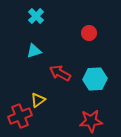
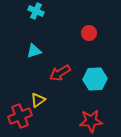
cyan cross: moved 5 px up; rotated 21 degrees counterclockwise
red arrow: rotated 60 degrees counterclockwise
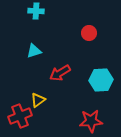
cyan cross: rotated 21 degrees counterclockwise
cyan hexagon: moved 6 px right, 1 px down
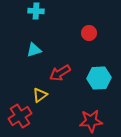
cyan triangle: moved 1 px up
cyan hexagon: moved 2 px left, 2 px up
yellow triangle: moved 2 px right, 5 px up
red cross: rotated 10 degrees counterclockwise
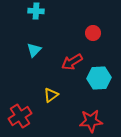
red circle: moved 4 px right
cyan triangle: rotated 28 degrees counterclockwise
red arrow: moved 12 px right, 11 px up
yellow triangle: moved 11 px right
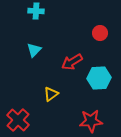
red circle: moved 7 px right
yellow triangle: moved 1 px up
red cross: moved 2 px left, 4 px down; rotated 15 degrees counterclockwise
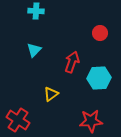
red arrow: rotated 140 degrees clockwise
red cross: rotated 10 degrees counterclockwise
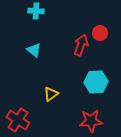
cyan triangle: rotated 35 degrees counterclockwise
red arrow: moved 9 px right, 17 px up
cyan hexagon: moved 3 px left, 4 px down
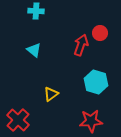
cyan hexagon: rotated 20 degrees clockwise
red cross: rotated 10 degrees clockwise
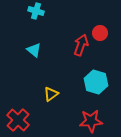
cyan cross: rotated 14 degrees clockwise
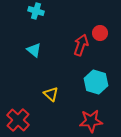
yellow triangle: rotated 42 degrees counterclockwise
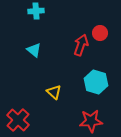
cyan cross: rotated 21 degrees counterclockwise
yellow triangle: moved 3 px right, 2 px up
